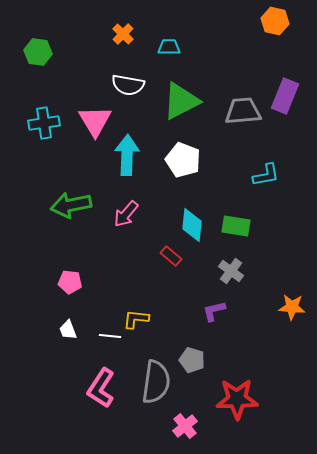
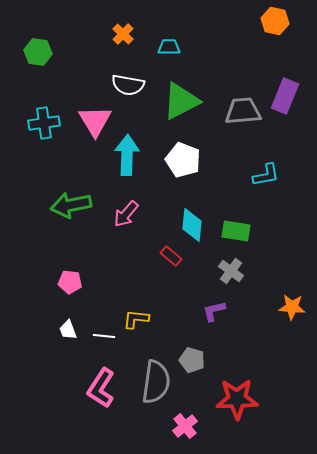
green rectangle: moved 5 px down
white line: moved 6 px left
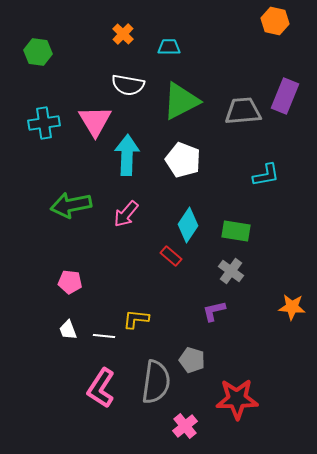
cyan diamond: moved 4 px left; rotated 28 degrees clockwise
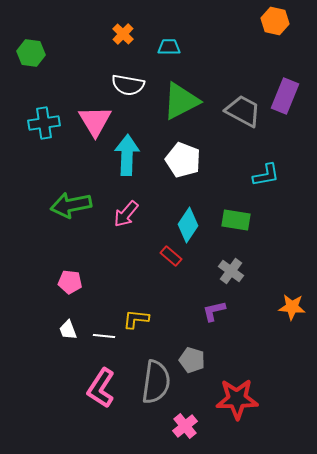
green hexagon: moved 7 px left, 1 px down
gray trapezoid: rotated 33 degrees clockwise
green rectangle: moved 11 px up
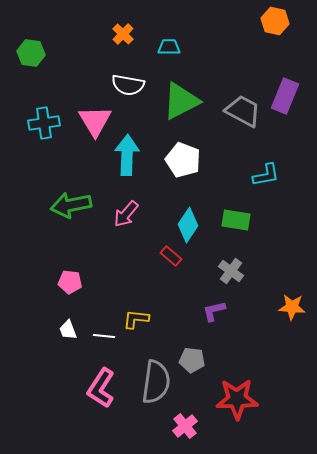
gray pentagon: rotated 10 degrees counterclockwise
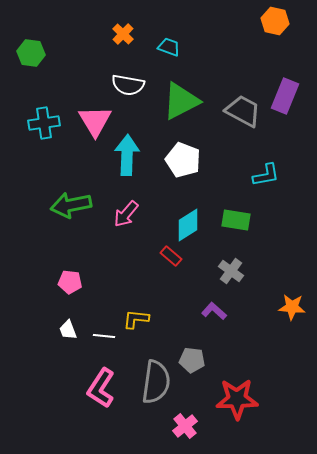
cyan trapezoid: rotated 20 degrees clockwise
cyan diamond: rotated 24 degrees clockwise
purple L-shape: rotated 55 degrees clockwise
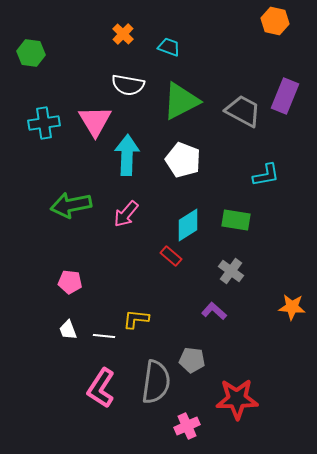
pink cross: moved 2 px right; rotated 15 degrees clockwise
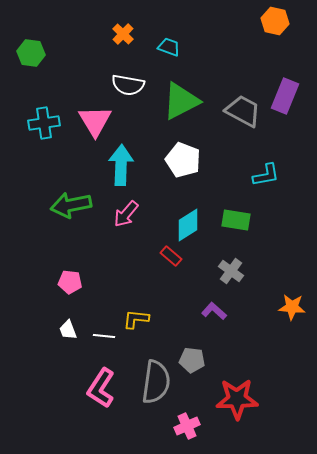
cyan arrow: moved 6 px left, 10 px down
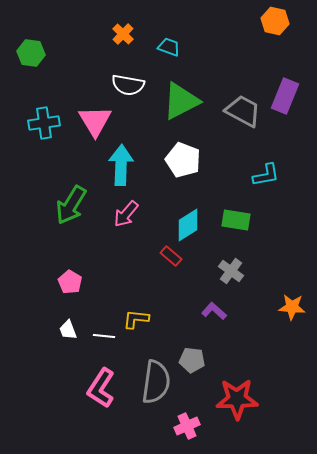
green arrow: rotated 48 degrees counterclockwise
pink pentagon: rotated 25 degrees clockwise
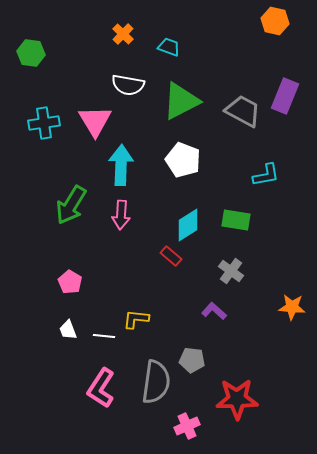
pink arrow: moved 5 px left, 1 px down; rotated 36 degrees counterclockwise
